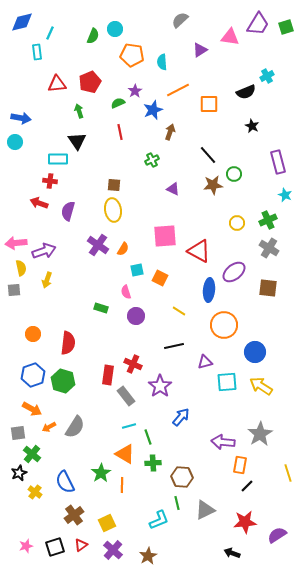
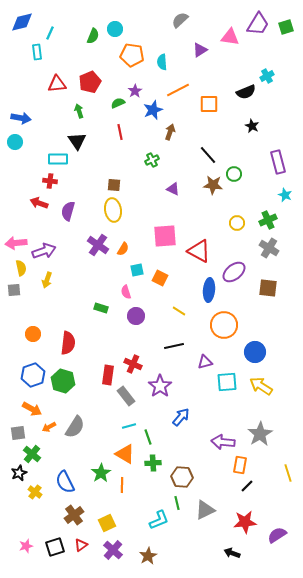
brown star at (213, 185): rotated 12 degrees clockwise
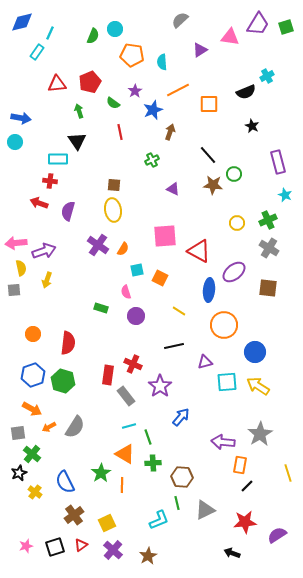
cyan rectangle at (37, 52): rotated 42 degrees clockwise
green semicircle at (118, 103): moved 5 px left; rotated 120 degrees counterclockwise
yellow arrow at (261, 386): moved 3 px left
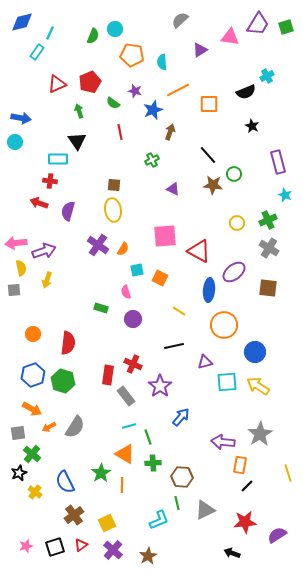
red triangle at (57, 84): rotated 18 degrees counterclockwise
purple star at (135, 91): rotated 24 degrees counterclockwise
purple circle at (136, 316): moved 3 px left, 3 px down
